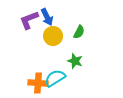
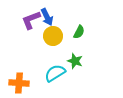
purple L-shape: moved 2 px right
cyan semicircle: moved 5 px up
orange cross: moved 19 px left
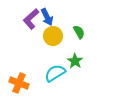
purple L-shape: moved 1 px up; rotated 20 degrees counterclockwise
green semicircle: rotated 56 degrees counterclockwise
green star: rotated 14 degrees clockwise
orange cross: rotated 18 degrees clockwise
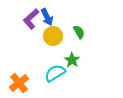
green star: moved 3 px left, 1 px up
orange cross: rotated 30 degrees clockwise
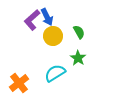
purple L-shape: moved 1 px right, 1 px down
green star: moved 6 px right, 2 px up
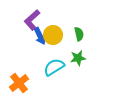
blue arrow: moved 7 px left, 19 px down
green semicircle: moved 2 px down; rotated 16 degrees clockwise
yellow circle: moved 1 px up
green star: rotated 28 degrees clockwise
cyan semicircle: moved 1 px left, 6 px up
